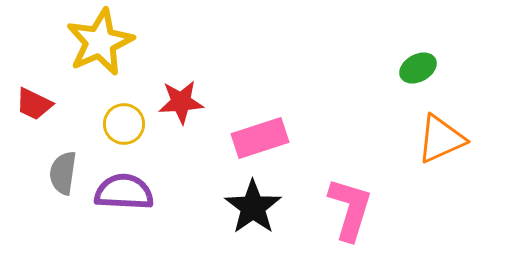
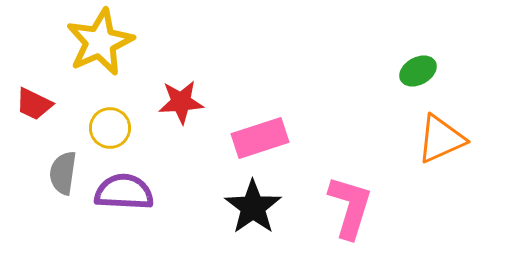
green ellipse: moved 3 px down
yellow circle: moved 14 px left, 4 px down
pink L-shape: moved 2 px up
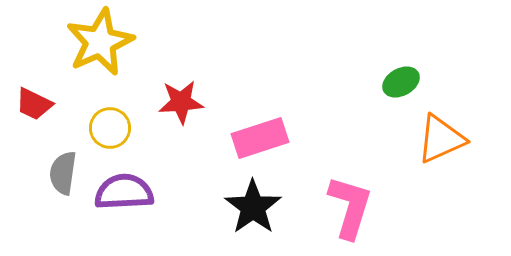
green ellipse: moved 17 px left, 11 px down
purple semicircle: rotated 6 degrees counterclockwise
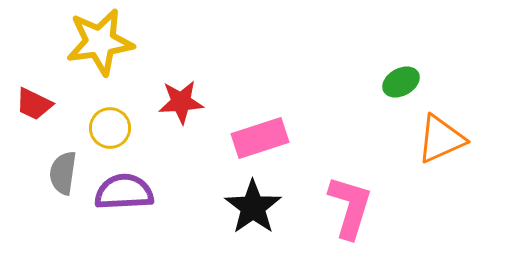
yellow star: rotated 16 degrees clockwise
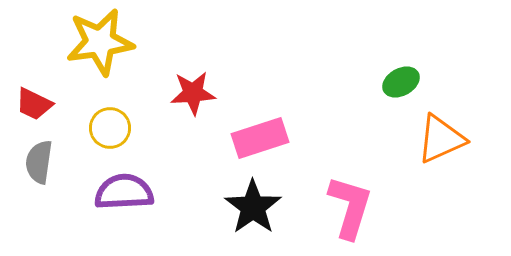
red star: moved 12 px right, 9 px up
gray semicircle: moved 24 px left, 11 px up
